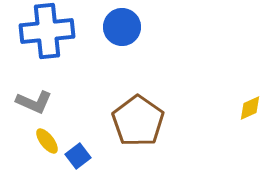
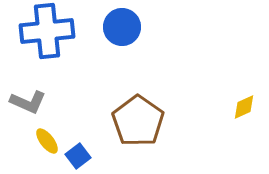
gray L-shape: moved 6 px left
yellow diamond: moved 6 px left, 1 px up
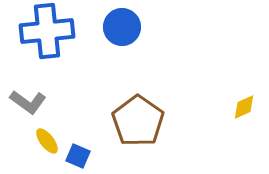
gray L-shape: rotated 12 degrees clockwise
blue square: rotated 30 degrees counterclockwise
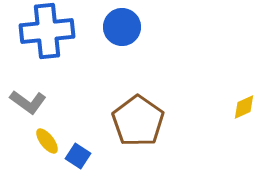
blue square: rotated 10 degrees clockwise
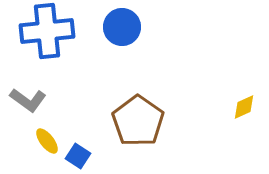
gray L-shape: moved 2 px up
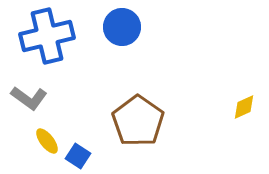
blue cross: moved 5 px down; rotated 8 degrees counterclockwise
gray L-shape: moved 1 px right, 2 px up
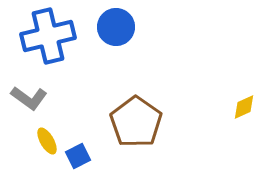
blue circle: moved 6 px left
blue cross: moved 1 px right
brown pentagon: moved 2 px left, 1 px down
yellow ellipse: rotated 8 degrees clockwise
blue square: rotated 30 degrees clockwise
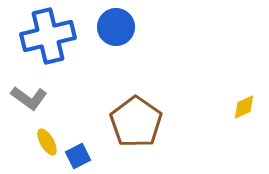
yellow ellipse: moved 1 px down
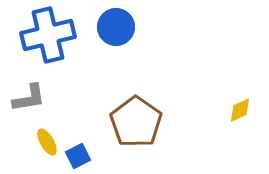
blue cross: moved 1 px up
gray L-shape: rotated 45 degrees counterclockwise
yellow diamond: moved 4 px left, 3 px down
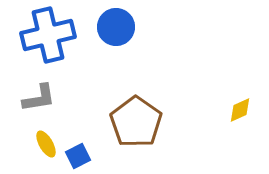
gray L-shape: moved 10 px right
yellow ellipse: moved 1 px left, 2 px down
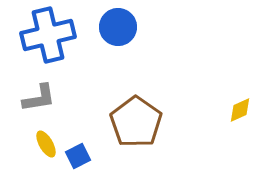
blue circle: moved 2 px right
